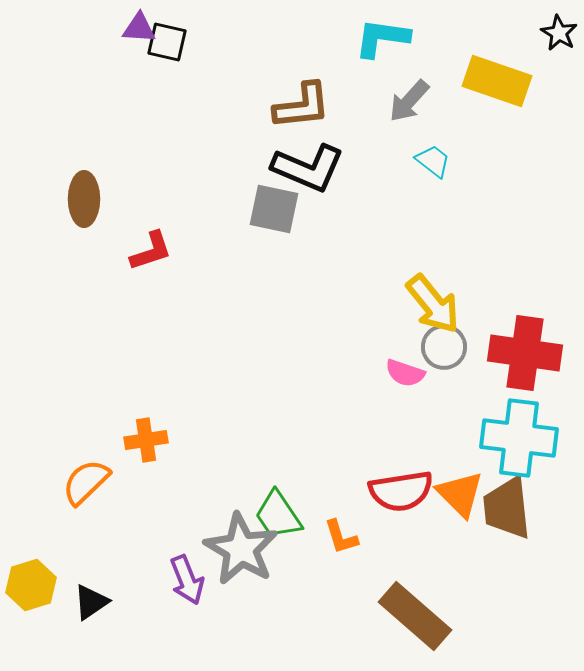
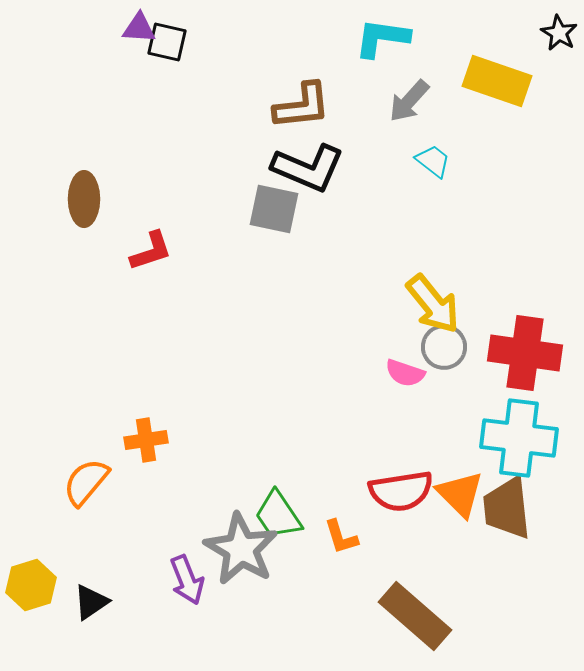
orange semicircle: rotated 6 degrees counterclockwise
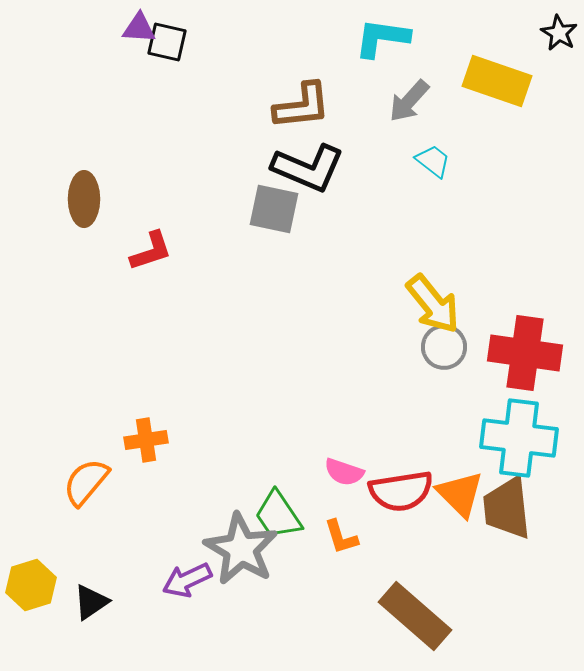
pink semicircle: moved 61 px left, 99 px down
purple arrow: rotated 87 degrees clockwise
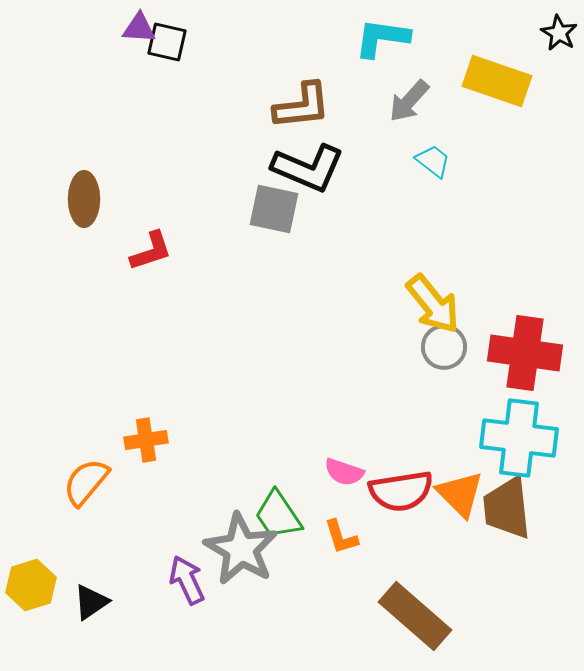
purple arrow: rotated 90 degrees clockwise
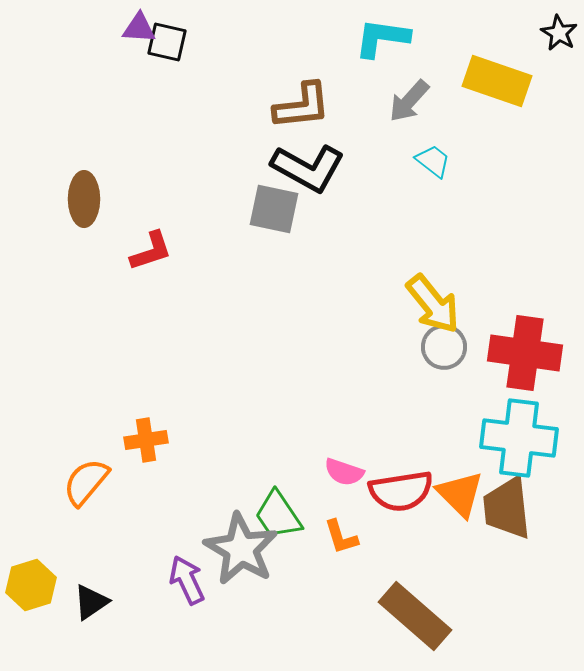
black L-shape: rotated 6 degrees clockwise
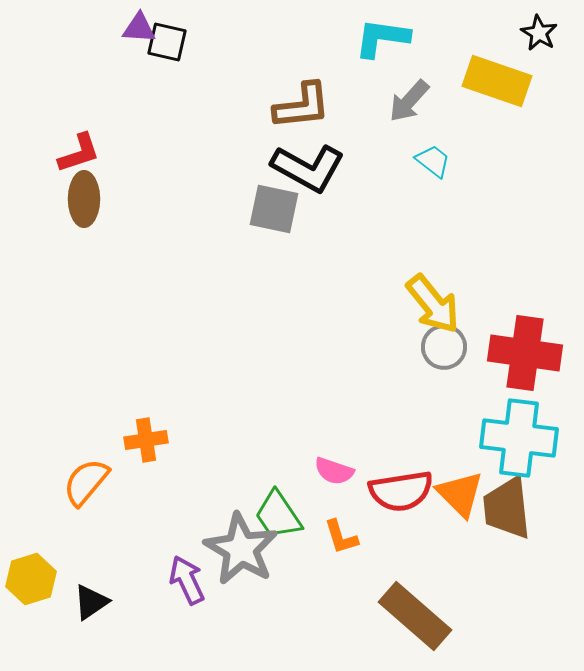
black star: moved 20 px left
red L-shape: moved 72 px left, 98 px up
pink semicircle: moved 10 px left, 1 px up
yellow hexagon: moved 6 px up
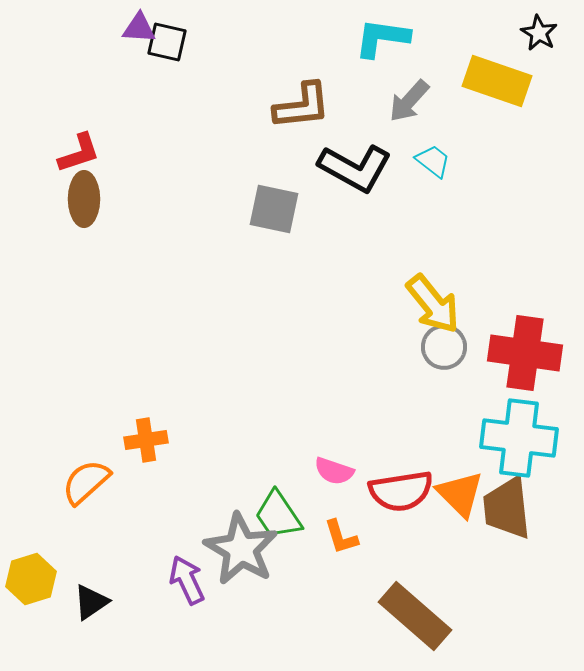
black L-shape: moved 47 px right
orange semicircle: rotated 8 degrees clockwise
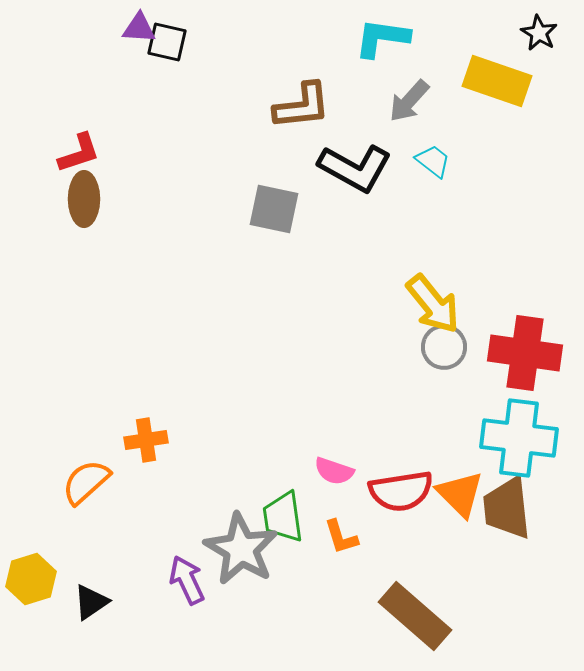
green trapezoid: moved 5 px right, 2 px down; rotated 26 degrees clockwise
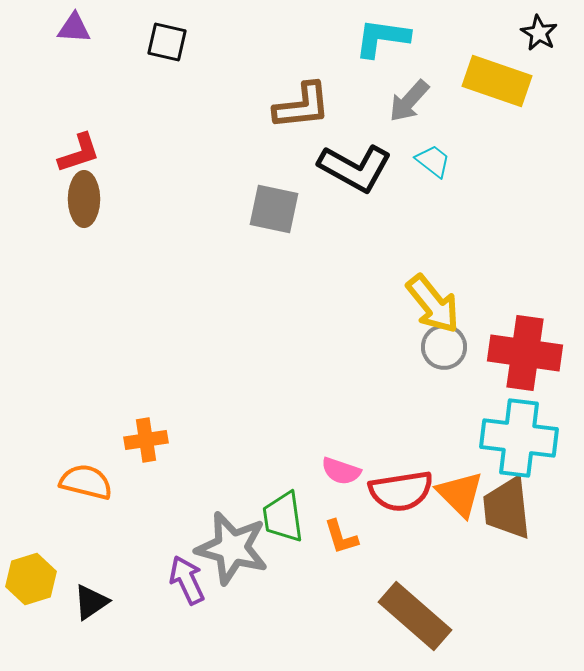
purple triangle: moved 65 px left
pink semicircle: moved 7 px right
orange semicircle: rotated 56 degrees clockwise
gray star: moved 9 px left, 1 px up; rotated 16 degrees counterclockwise
